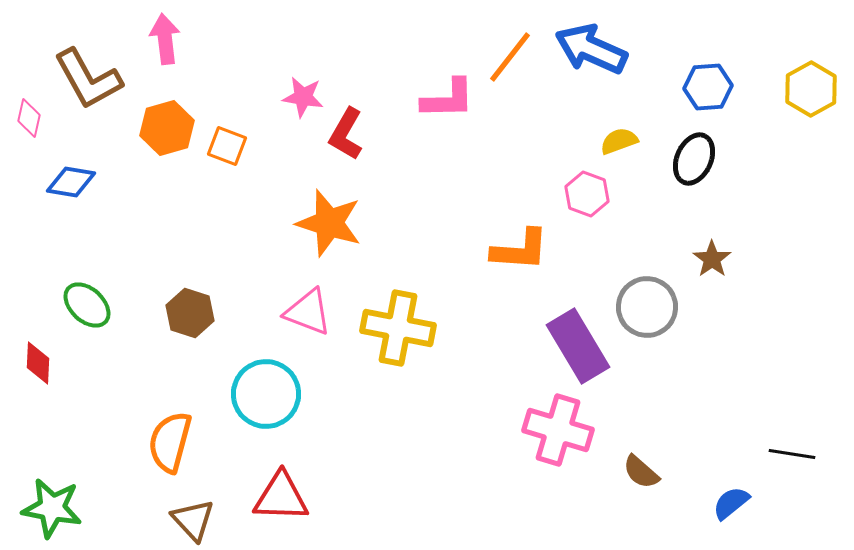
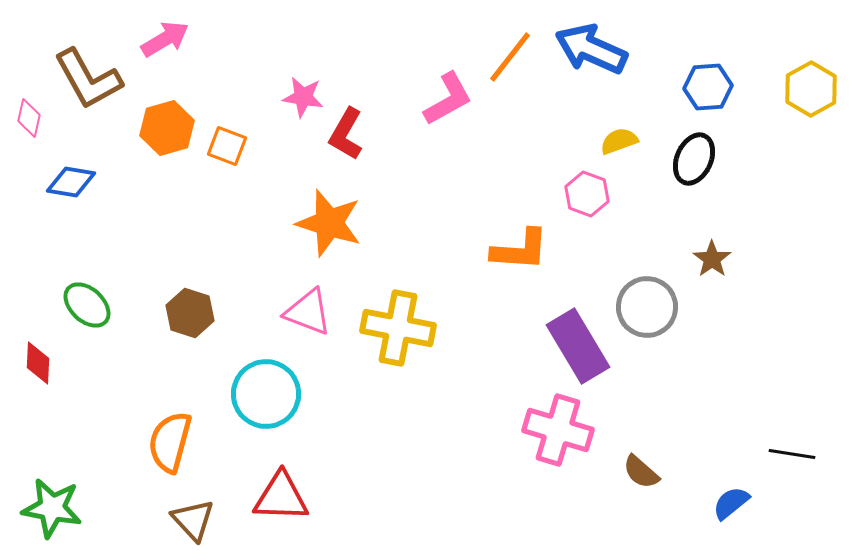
pink arrow: rotated 66 degrees clockwise
pink L-shape: rotated 28 degrees counterclockwise
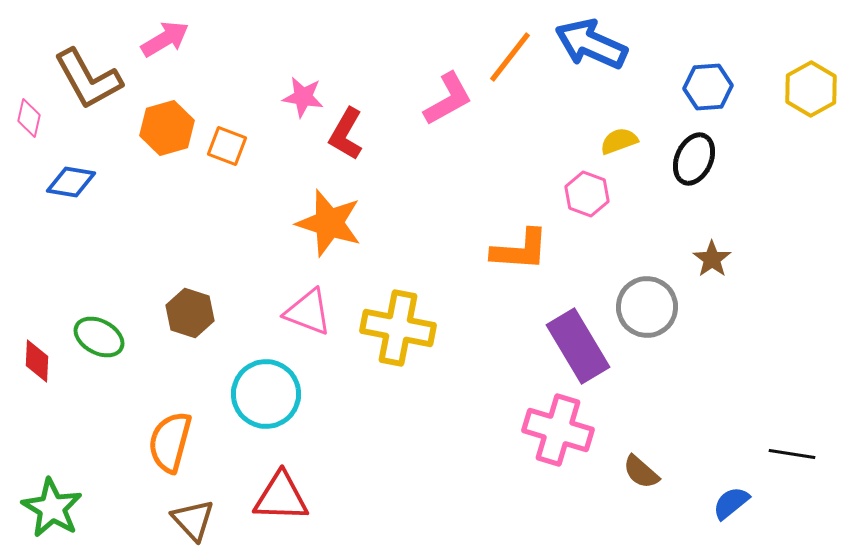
blue arrow: moved 5 px up
green ellipse: moved 12 px right, 32 px down; rotated 15 degrees counterclockwise
red diamond: moved 1 px left, 2 px up
green star: rotated 20 degrees clockwise
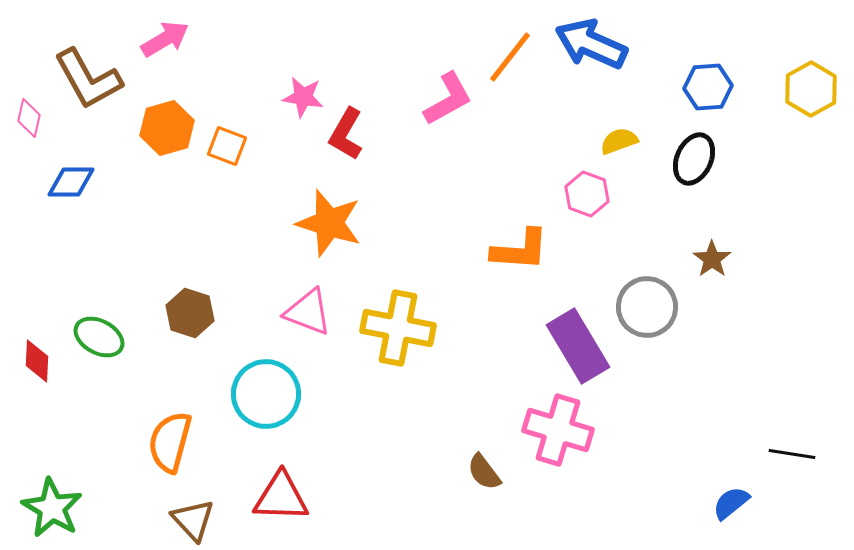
blue diamond: rotated 9 degrees counterclockwise
brown semicircle: moved 157 px left; rotated 12 degrees clockwise
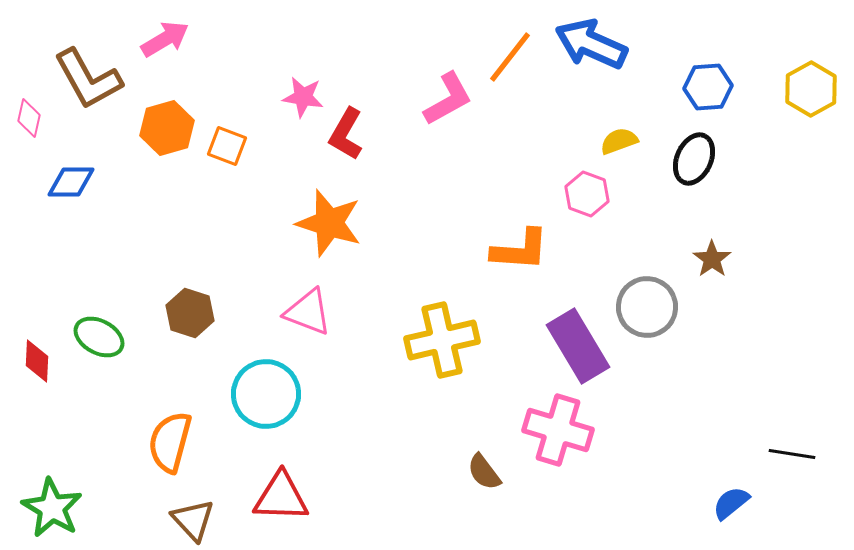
yellow cross: moved 44 px right, 12 px down; rotated 24 degrees counterclockwise
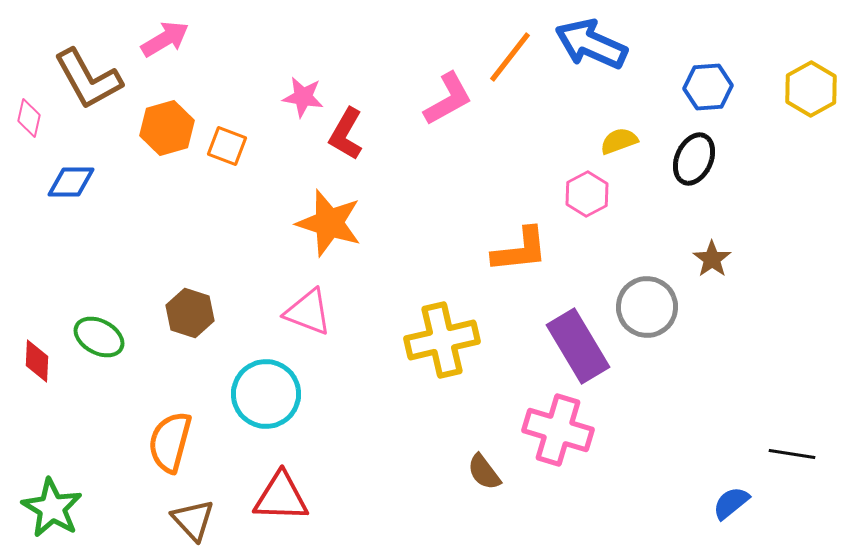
pink hexagon: rotated 12 degrees clockwise
orange L-shape: rotated 10 degrees counterclockwise
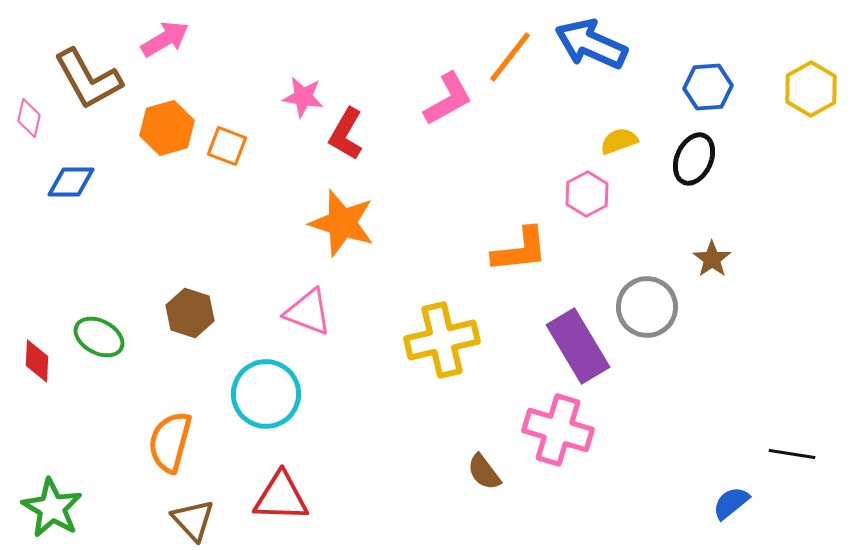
orange star: moved 13 px right
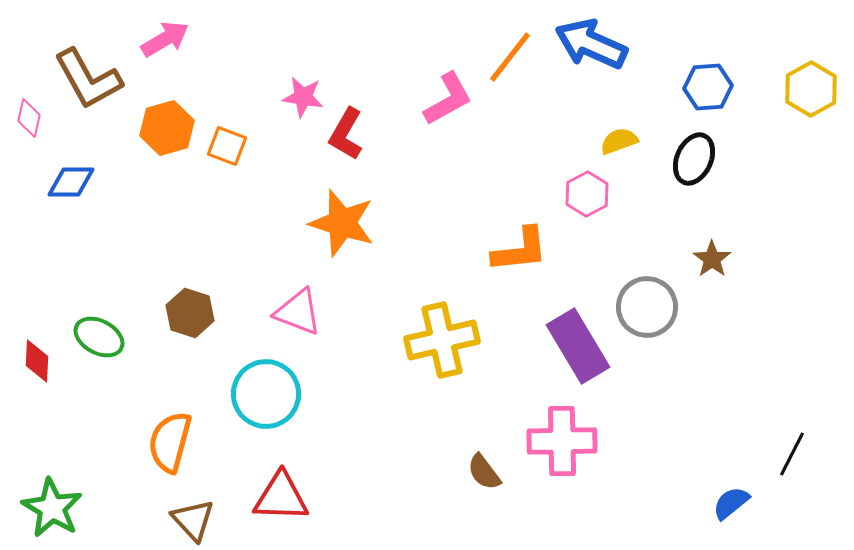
pink triangle: moved 10 px left
pink cross: moved 4 px right, 11 px down; rotated 18 degrees counterclockwise
black line: rotated 72 degrees counterclockwise
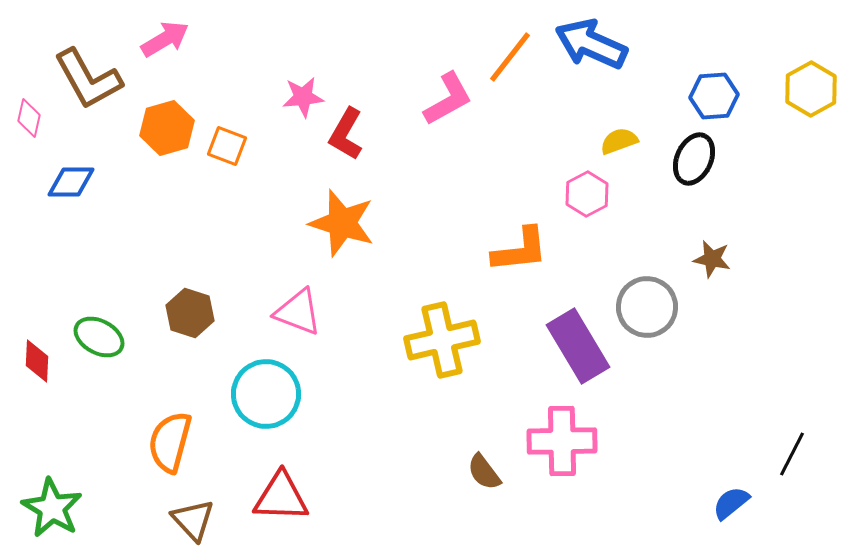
blue hexagon: moved 6 px right, 9 px down
pink star: rotated 15 degrees counterclockwise
brown star: rotated 24 degrees counterclockwise
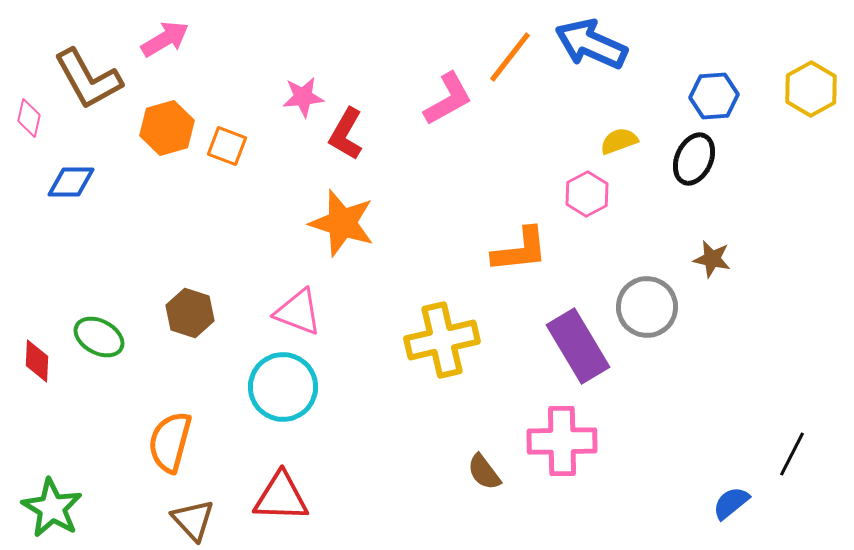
cyan circle: moved 17 px right, 7 px up
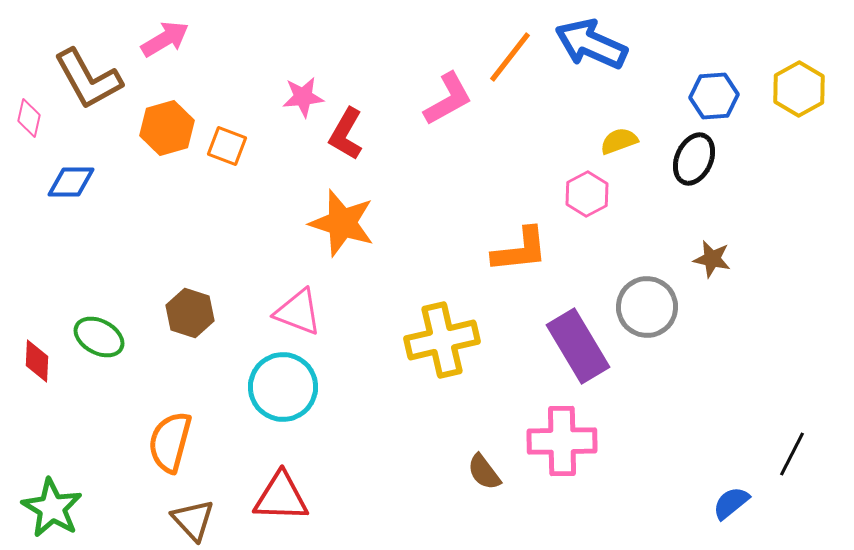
yellow hexagon: moved 12 px left
